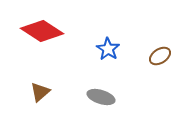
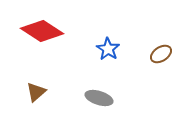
brown ellipse: moved 1 px right, 2 px up
brown triangle: moved 4 px left
gray ellipse: moved 2 px left, 1 px down
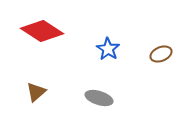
brown ellipse: rotated 10 degrees clockwise
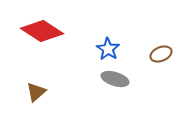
gray ellipse: moved 16 px right, 19 px up
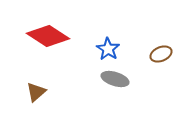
red diamond: moved 6 px right, 5 px down
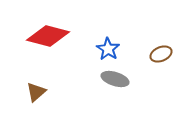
red diamond: rotated 18 degrees counterclockwise
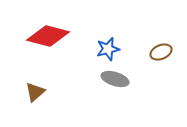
blue star: rotated 25 degrees clockwise
brown ellipse: moved 2 px up
brown triangle: moved 1 px left
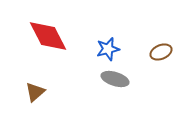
red diamond: rotated 48 degrees clockwise
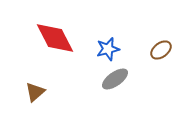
red diamond: moved 7 px right, 2 px down
brown ellipse: moved 2 px up; rotated 15 degrees counterclockwise
gray ellipse: rotated 52 degrees counterclockwise
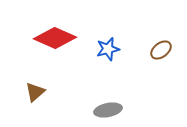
red diamond: rotated 39 degrees counterclockwise
gray ellipse: moved 7 px left, 31 px down; rotated 24 degrees clockwise
